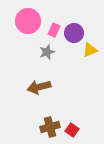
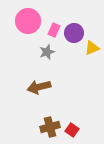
yellow triangle: moved 2 px right, 2 px up
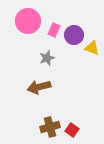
purple circle: moved 2 px down
yellow triangle: rotated 42 degrees clockwise
gray star: moved 6 px down
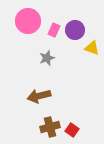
purple circle: moved 1 px right, 5 px up
brown arrow: moved 9 px down
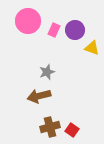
gray star: moved 14 px down
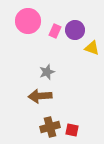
pink rectangle: moved 1 px right, 1 px down
brown arrow: moved 1 px right; rotated 10 degrees clockwise
red square: rotated 24 degrees counterclockwise
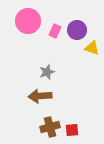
purple circle: moved 2 px right
red square: rotated 16 degrees counterclockwise
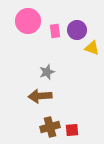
pink rectangle: rotated 32 degrees counterclockwise
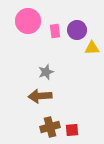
yellow triangle: rotated 21 degrees counterclockwise
gray star: moved 1 px left
